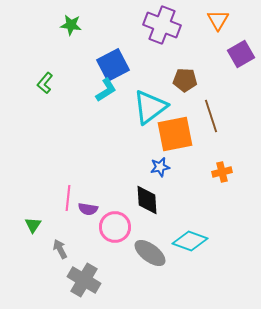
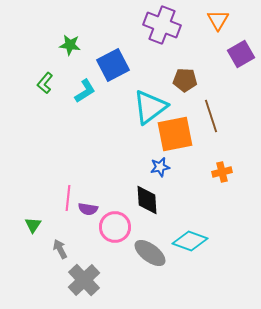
green star: moved 1 px left, 20 px down
cyan L-shape: moved 21 px left, 1 px down
gray cross: rotated 16 degrees clockwise
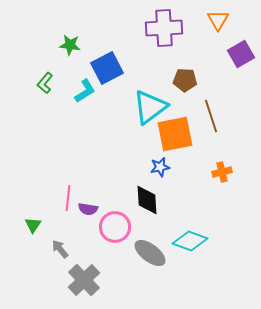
purple cross: moved 2 px right, 3 px down; rotated 24 degrees counterclockwise
blue square: moved 6 px left, 3 px down
gray arrow: rotated 12 degrees counterclockwise
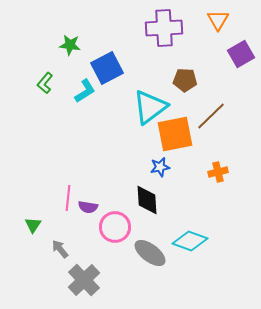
brown line: rotated 64 degrees clockwise
orange cross: moved 4 px left
purple semicircle: moved 2 px up
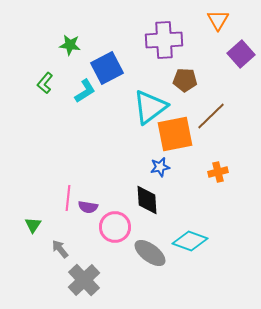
purple cross: moved 12 px down
purple square: rotated 12 degrees counterclockwise
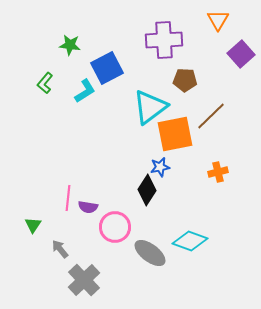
black diamond: moved 10 px up; rotated 36 degrees clockwise
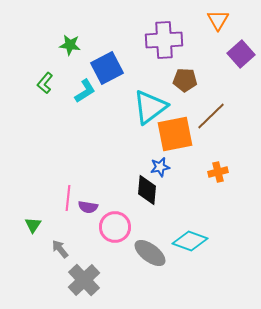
black diamond: rotated 28 degrees counterclockwise
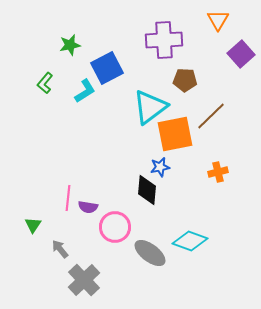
green star: rotated 20 degrees counterclockwise
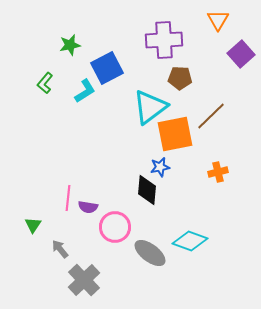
brown pentagon: moved 5 px left, 2 px up
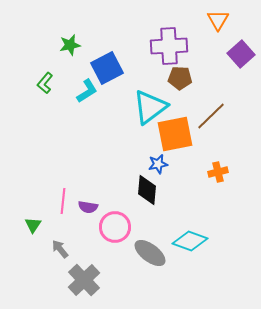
purple cross: moved 5 px right, 6 px down
cyan L-shape: moved 2 px right
blue star: moved 2 px left, 3 px up
pink line: moved 5 px left, 3 px down
